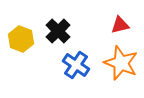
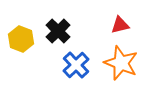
blue cross: rotated 12 degrees clockwise
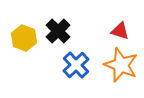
red triangle: moved 6 px down; rotated 30 degrees clockwise
yellow hexagon: moved 3 px right, 1 px up
orange star: moved 2 px down
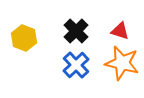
black cross: moved 18 px right
orange star: moved 1 px right, 2 px up; rotated 8 degrees counterclockwise
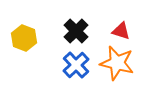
red triangle: moved 1 px right
orange star: moved 5 px left
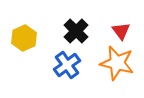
red triangle: rotated 36 degrees clockwise
yellow hexagon: rotated 15 degrees clockwise
blue cross: moved 9 px left; rotated 8 degrees clockwise
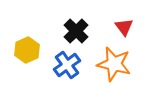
red triangle: moved 3 px right, 4 px up
yellow hexagon: moved 3 px right, 12 px down
orange star: moved 3 px left, 1 px down
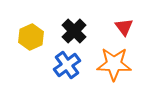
black cross: moved 2 px left
yellow hexagon: moved 4 px right, 13 px up
orange star: rotated 12 degrees counterclockwise
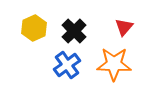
red triangle: rotated 18 degrees clockwise
yellow hexagon: moved 3 px right, 9 px up
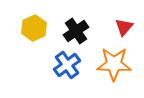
black cross: moved 2 px right; rotated 10 degrees clockwise
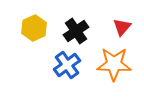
red triangle: moved 2 px left
